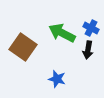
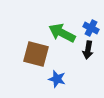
brown square: moved 13 px right, 7 px down; rotated 20 degrees counterclockwise
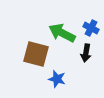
black arrow: moved 2 px left, 3 px down
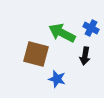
black arrow: moved 1 px left, 3 px down
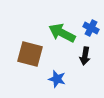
brown square: moved 6 px left
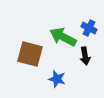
blue cross: moved 2 px left
green arrow: moved 1 px right, 4 px down
black arrow: rotated 18 degrees counterclockwise
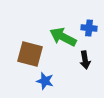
blue cross: rotated 21 degrees counterclockwise
black arrow: moved 4 px down
blue star: moved 12 px left, 2 px down
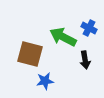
blue cross: rotated 21 degrees clockwise
blue star: rotated 24 degrees counterclockwise
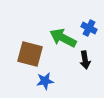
green arrow: moved 1 px down
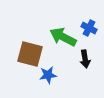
green arrow: moved 1 px up
black arrow: moved 1 px up
blue star: moved 3 px right, 6 px up
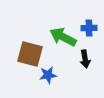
blue cross: rotated 28 degrees counterclockwise
